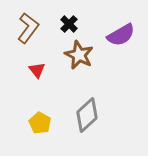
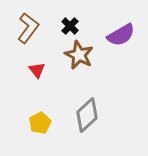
black cross: moved 1 px right, 2 px down
yellow pentagon: rotated 15 degrees clockwise
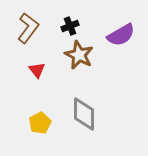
black cross: rotated 24 degrees clockwise
gray diamond: moved 3 px left, 1 px up; rotated 48 degrees counterclockwise
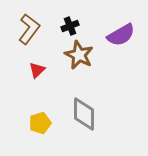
brown L-shape: moved 1 px right, 1 px down
red triangle: rotated 24 degrees clockwise
yellow pentagon: rotated 10 degrees clockwise
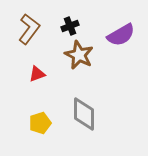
red triangle: moved 4 px down; rotated 24 degrees clockwise
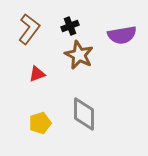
purple semicircle: moved 1 px right; rotated 20 degrees clockwise
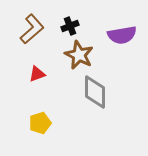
brown L-shape: moved 3 px right; rotated 12 degrees clockwise
gray diamond: moved 11 px right, 22 px up
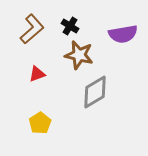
black cross: rotated 36 degrees counterclockwise
purple semicircle: moved 1 px right, 1 px up
brown star: rotated 12 degrees counterclockwise
gray diamond: rotated 60 degrees clockwise
yellow pentagon: rotated 15 degrees counterclockwise
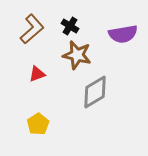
brown star: moved 2 px left
yellow pentagon: moved 2 px left, 1 px down
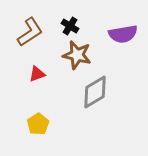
brown L-shape: moved 2 px left, 3 px down; rotated 8 degrees clockwise
